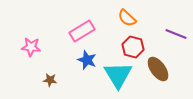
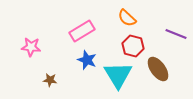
red hexagon: moved 1 px up
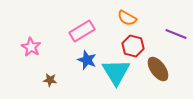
orange semicircle: rotated 12 degrees counterclockwise
pink star: rotated 24 degrees clockwise
cyan triangle: moved 2 px left, 3 px up
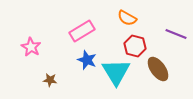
red hexagon: moved 2 px right
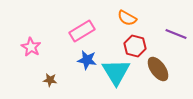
blue star: rotated 12 degrees counterclockwise
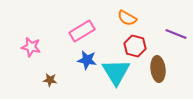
pink star: rotated 18 degrees counterclockwise
brown ellipse: rotated 30 degrees clockwise
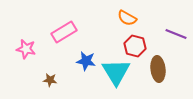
pink rectangle: moved 18 px left, 1 px down
pink star: moved 5 px left, 2 px down
blue star: moved 1 px left, 1 px down
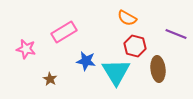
brown star: moved 1 px up; rotated 24 degrees clockwise
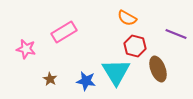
blue star: moved 20 px down
brown ellipse: rotated 15 degrees counterclockwise
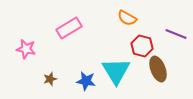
pink rectangle: moved 5 px right, 4 px up
red hexagon: moved 7 px right
cyan triangle: moved 1 px up
brown star: rotated 24 degrees clockwise
